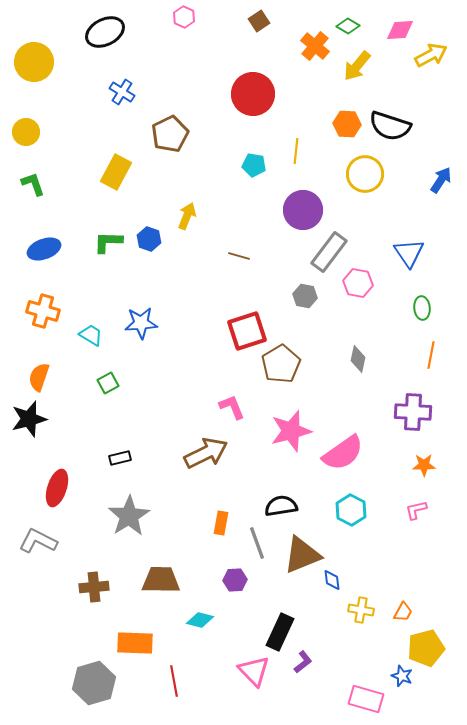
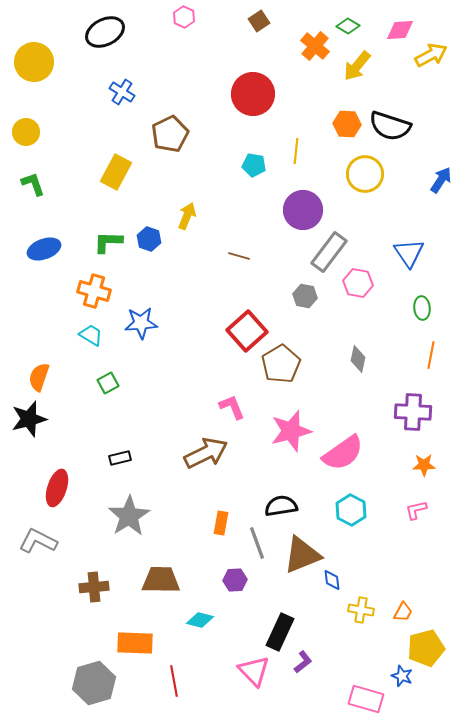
orange cross at (43, 311): moved 51 px right, 20 px up
red square at (247, 331): rotated 24 degrees counterclockwise
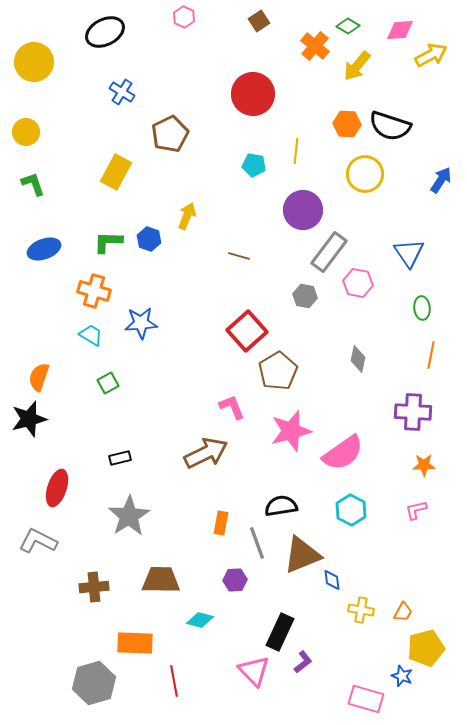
brown pentagon at (281, 364): moved 3 px left, 7 px down
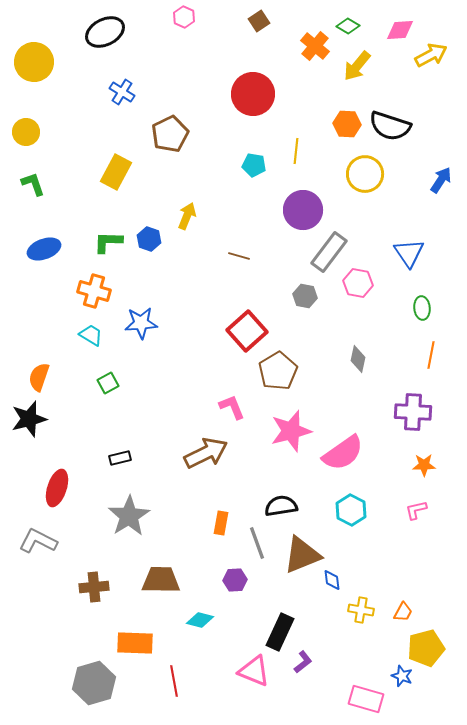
pink triangle at (254, 671): rotated 24 degrees counterclockwise
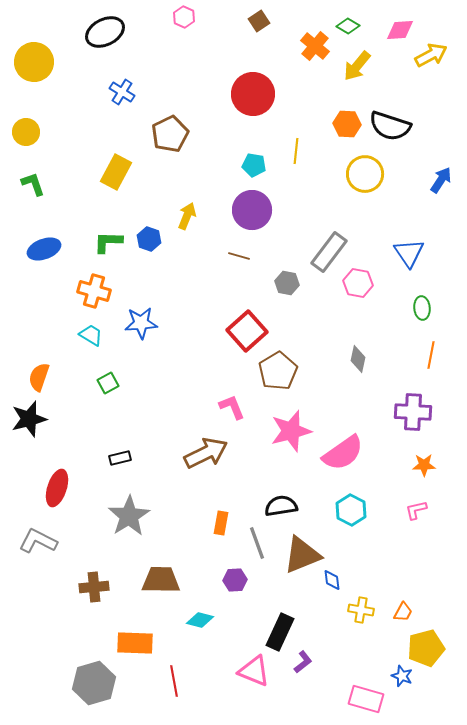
purple circle at (303, 210): moved 51 px left
gray hexagon at (305, 296): moved 18 px left, 13 px up
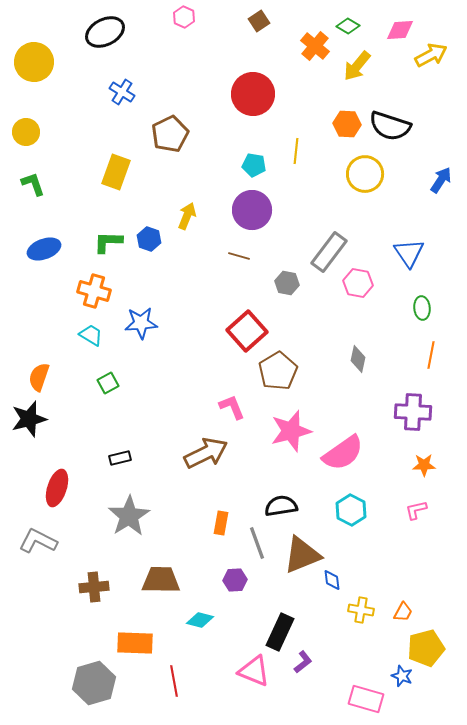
yellow rectangle at (116, 172): rotated 8 degrees counterclockwise
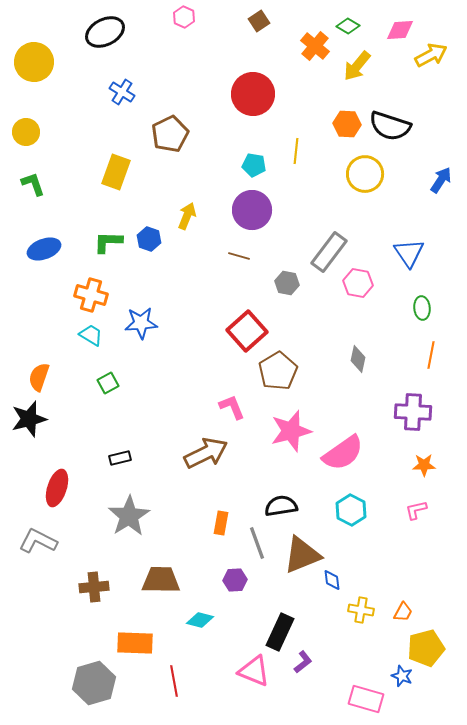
orange cross at (94, 291): moved 3 px left, 4 px down
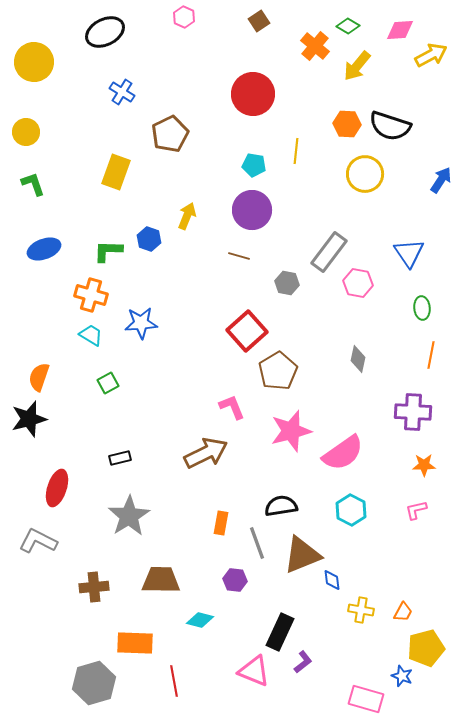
green L-shape at (108, 242): moved 9 px down
purple hexagon at (235, 580): rotated 10 degrees clockwise
